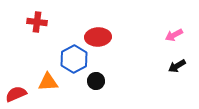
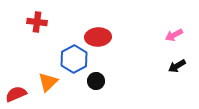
orange triangle: rotated 40 degrees counterclockwise
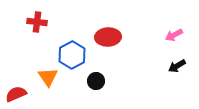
red ellipse: moved 10 px right
blue hexagon: moved 2 px left, 4 px up
orange triangle: moved 5 px up; rotated 20 degrees counterclockwise
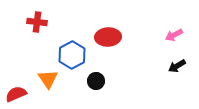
orange triangle: moved 2 px down
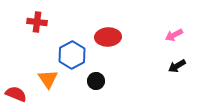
red semicircle: rotated 45 degrees clockwise
